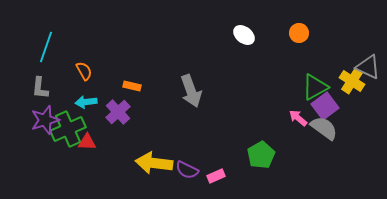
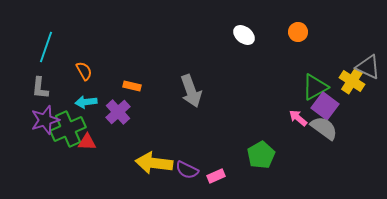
orange circle: moved 1 px left, 1 px up
purple square: rotated 16 degrees counterclockwise
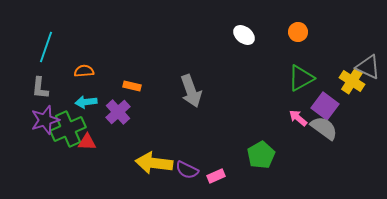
orange semicircle: rotated 66 degrees counterclockwise
green triangle: moved 14 px left, 9 px up
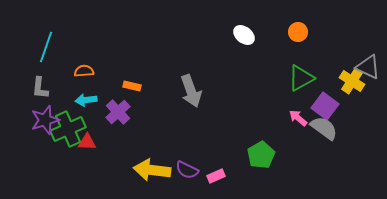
cyan arrow: moved 2 px up
yellow arrow: moved 2 px left, 7 px down
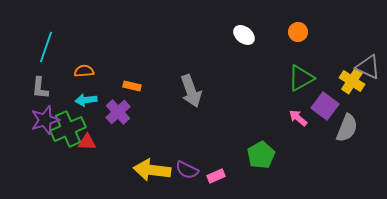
gray semicircle: moved 23 px right; rotated 76 degrees clockwise
